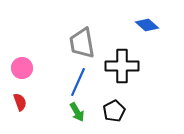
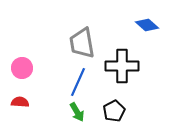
red semicircle: rotated 66 degrees counterclockwise
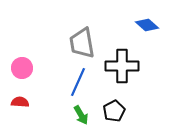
green arrow: moved 4 px right, 3 px down
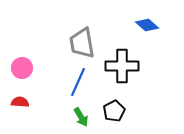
green arrow: moved 2 px down
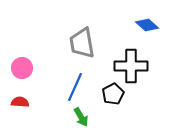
black cross: moved 9 px right
blue line: moved 3 px left, 5 px down
black pentagon: moved 1 px left, 17 px up
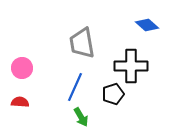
black pentagon: rotated 10 degrees clockwise
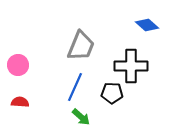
gray trapezoid: moved 1 px left, 3 px down; rotated 148 degrees counterclockwise
pink circle: moved 4 px left, 3 px up
black pentagon: moved 1 px left, 1 px up; rotated 20 degrees clockwise
green arrow: rotated 18 degrees counterclockwise
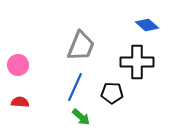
black cross: moved 6 px right, 4 px up
